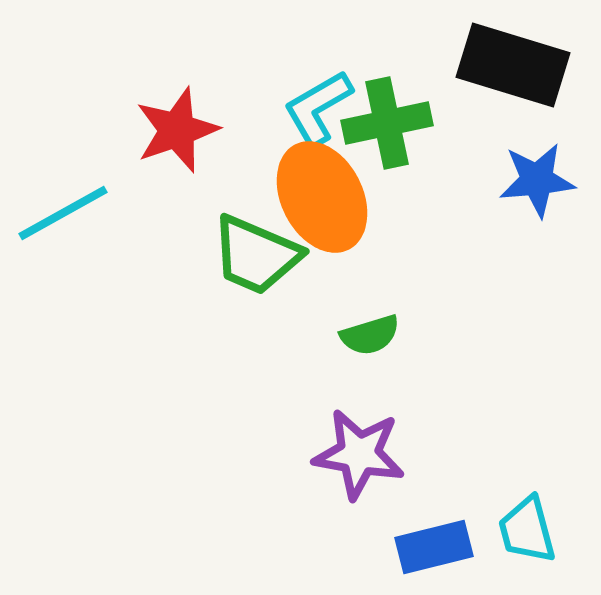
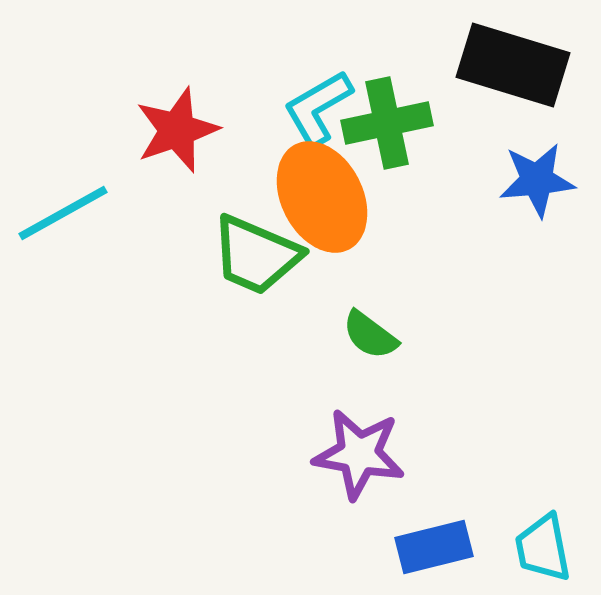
green semicircle: rotated 54 degrees clockwise
cyan trapezoid: moved 16 px right, 18 px down; rotated 4 degrees clockwise
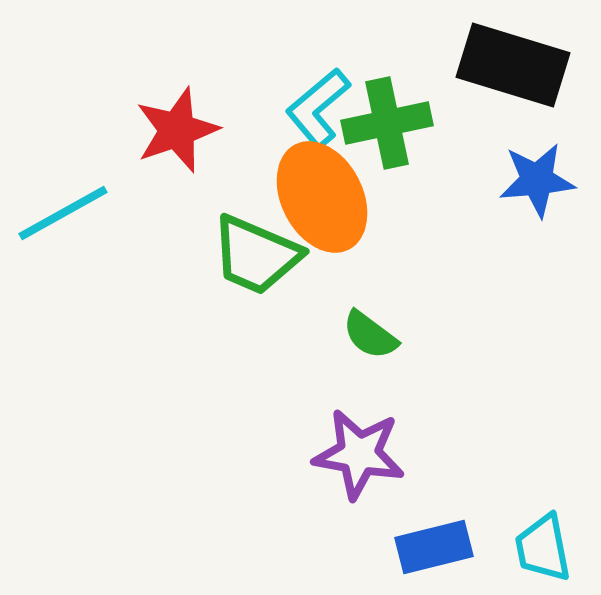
cyan L-shape: rotated 10 degrees counterclockwise
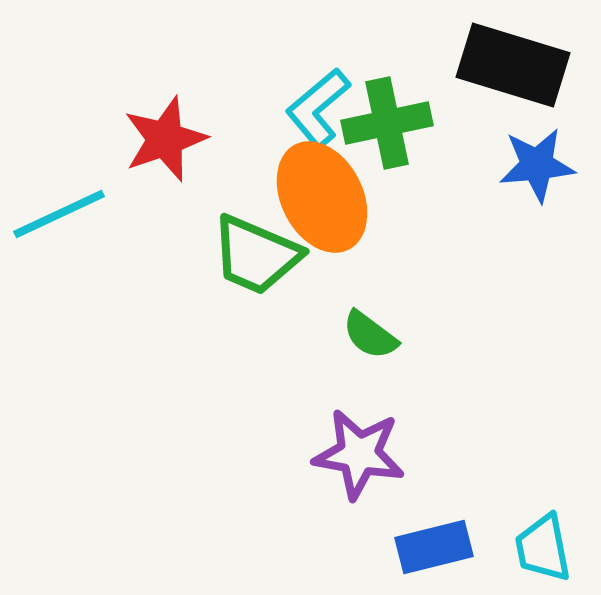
red star: moved 12 px left, 9 px down
blue star: moved 15 px up
cyan line: moved 4 px left, 1 px down; rotated 4 degrees clockwise
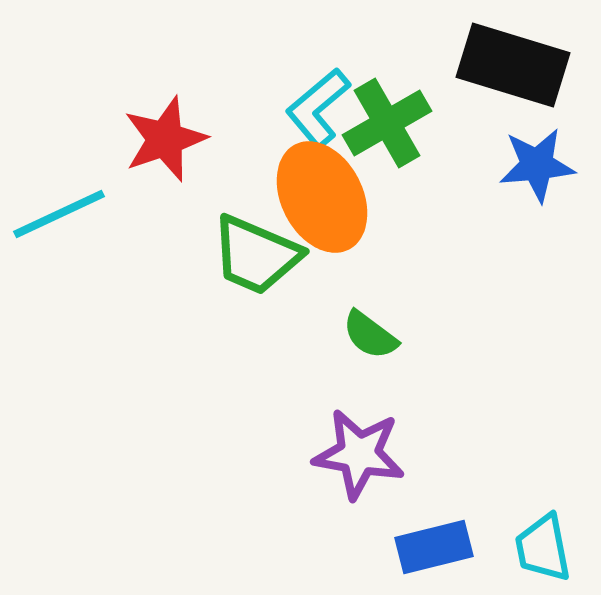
green cross: rotated 18 degrees counterclockwise
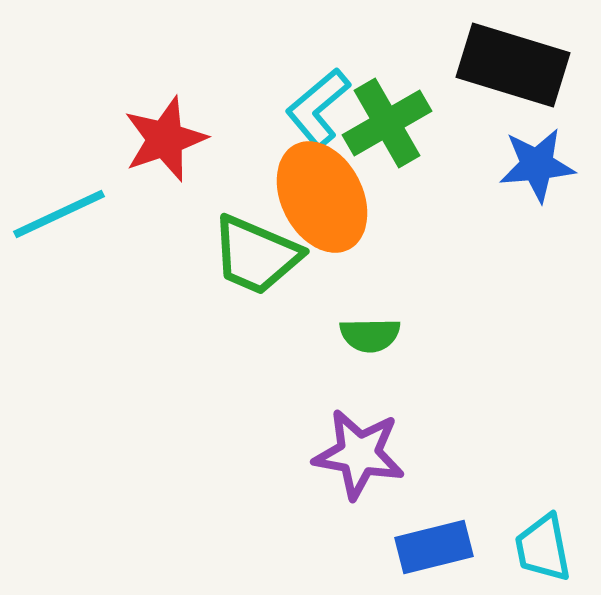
green semicircle: rotated 38 degrees counterclockwise
